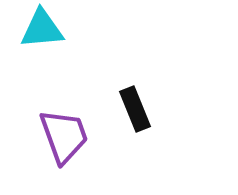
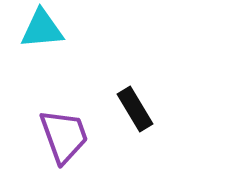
black rectangle: rotated 9 degrees counterclockwise
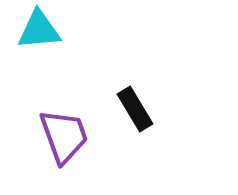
cyan triangle: moved 3 px left, 1 px down
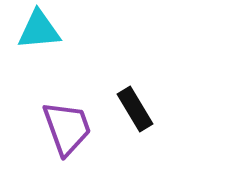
purple trapezoid: moved 3 px right, 8 px up
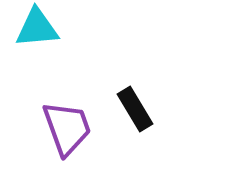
cyan triangle: moved 2 px left, 2 px up
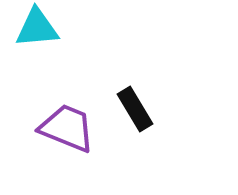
purple trapezoid: rotated 48 degrees counterclockwise
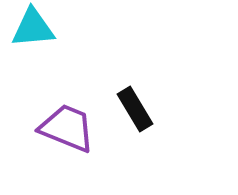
cyan triangle: moved 4 px left
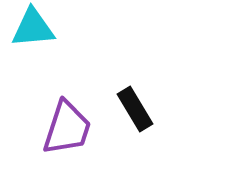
purple trapezoid: rotated 86 degrees clockwise
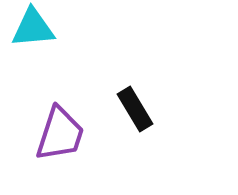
purple trapezoid: moved 7 px left, 6 px down
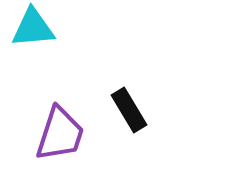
black rectangle: moved 6 px left, 1 px down
